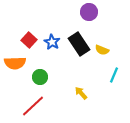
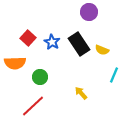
red square: moved 1 px left, 2 px up
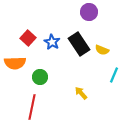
red line: moved 1 px left, 1 px down; rotated 35 degrees counterclockwise
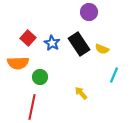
blue star: moved 1 px down
yellow semicircle: moved 1 px up
orange semicircle: moved 3 px right
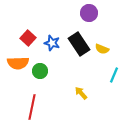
purple circle: moved 1 px down
blue star: rotated 14 degrees counterclockwise
green circle: moved 6 px up
